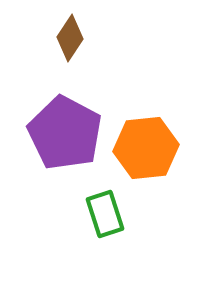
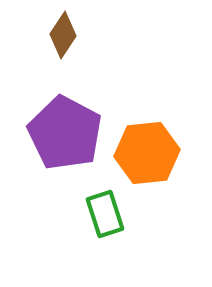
brown diamond: moved 7 px left, 3 px up
orange hexagon: moved 1 px right, 5 px down
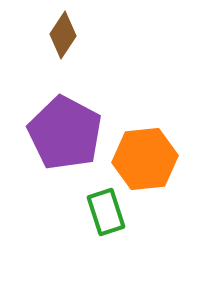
orange hexagon: moved 2 px left, 6 px down
green rectangle: moved 1 px right, 2 px up
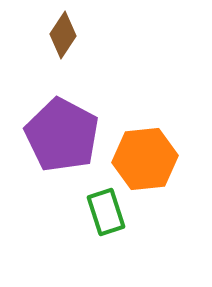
purple pentagon: moved 3 px left, 2 px down
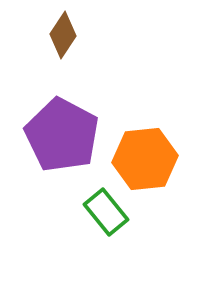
green rectangle: rotated 21 degrees counterclockwise
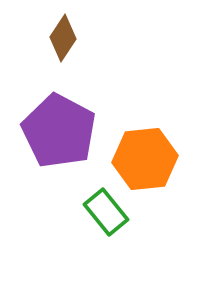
brown diamond: moved 3 px down
purple pentagon: moved 3 px left, 4 px up
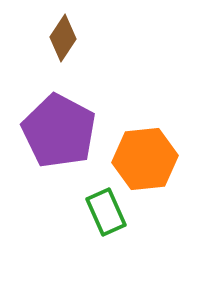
green rectangle: rotated 15 degrees clockwise
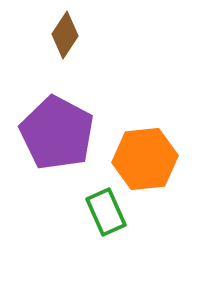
brown diamond: moved 2 px right, 3 px up
purple pentagon: moved 2 px left, 2 px down
